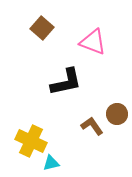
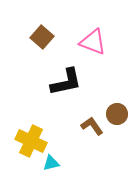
brown square: moved 9 px down
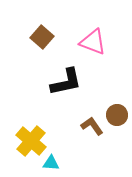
brown circle: moved 1 px down
yellow cross: rotated 16 degrees clockwise
cyan triangle: rotated 18 degrees clockwise
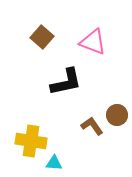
yellow cross: rotated 32 degrees counterclockwise
cyan triangle: moved 3 px right
